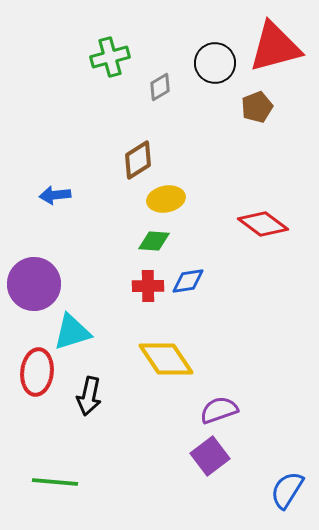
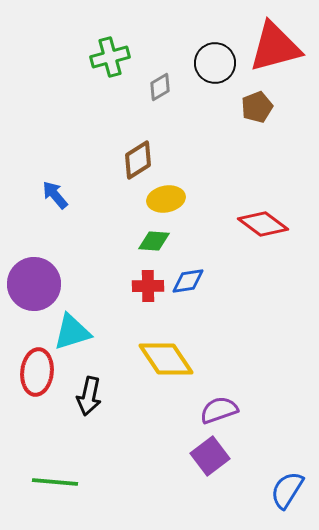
blue arrow: rotated 56 degrees clockwise
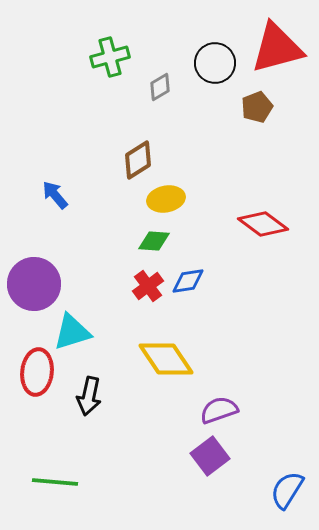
red triangle: moved 2 px right, 1 px down
red cross: rotated 36 degrees counterclockwise
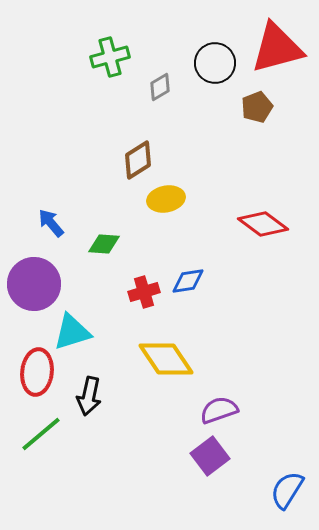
blue arrow: moved 4 px left, 28 px down
green diamond: moved 50 px left, 3 px down
red cross: moved 4 px left, 6 px down; rotated 20 degrees clockwise
green line: moved 14 px left, 48 px up; rotated 45 degrees counterclockwise
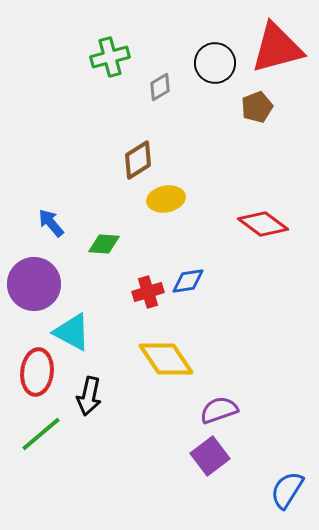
red cross: moved 4 px right
cyan triangle: rotated 45 degrees clockwise
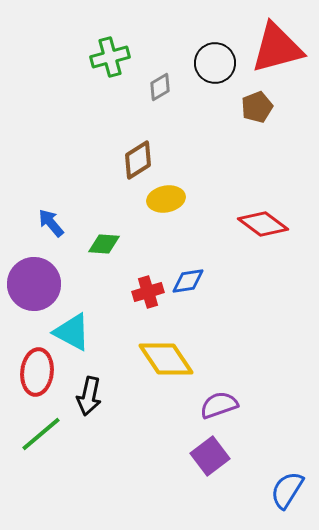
purple semicircle: moved 5 px up
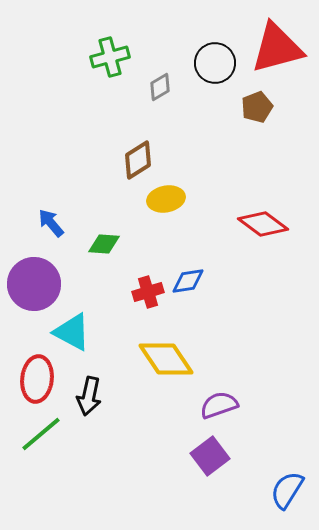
red ellipse: moved 7 px down
